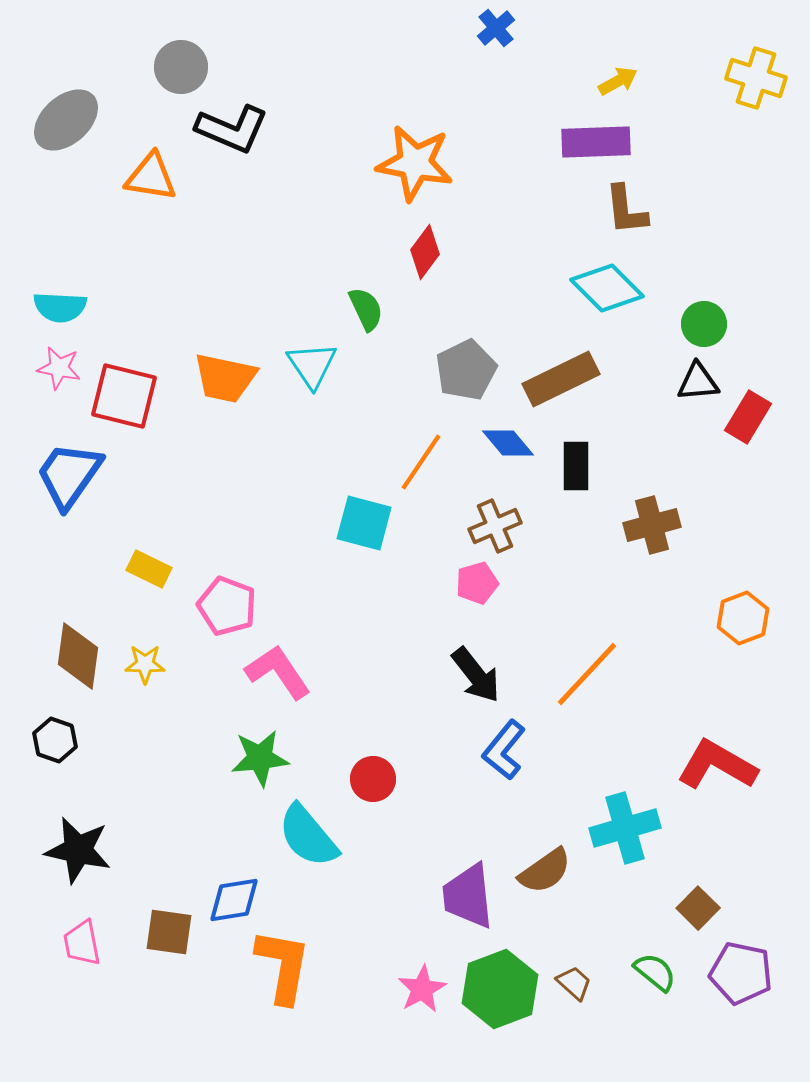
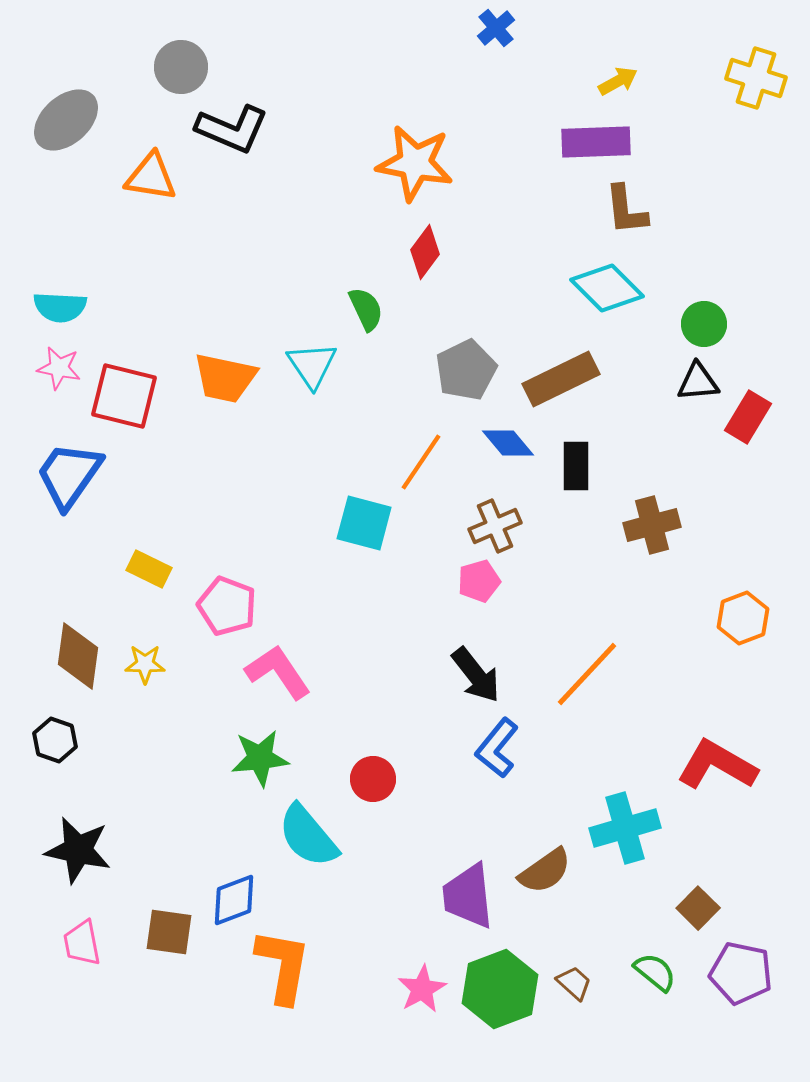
pink pentagon at (477, 583): moved 2 px right, 2 px up
blue L-shape at (504, 750): moved 7 px left, 2 px up
blue diamond at (234, 900): rotated 12 degrees counterclockwise
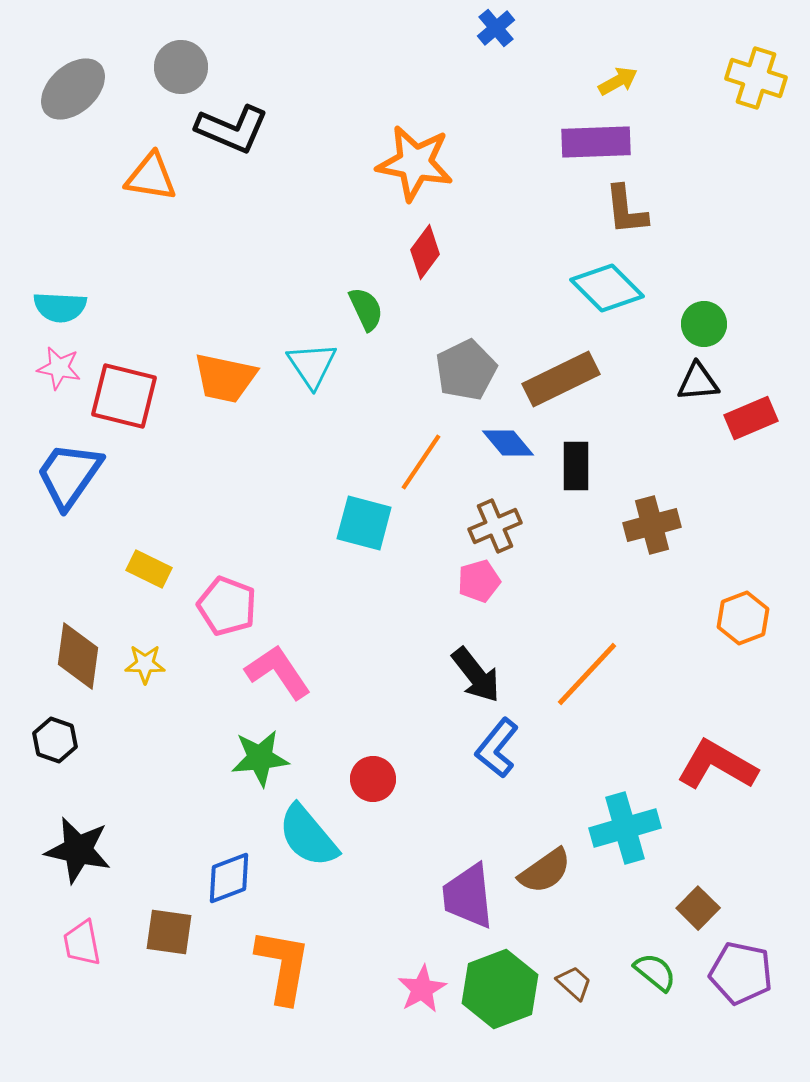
gray ellipse at (66, 120): moved 7 px right, 31 px up
red rectangle at (748, 417): moved 3 px right, 1 px down; rotated 36 degrees clockwise
blue diamond at (234, 900): moved 5 px left, 22 px up
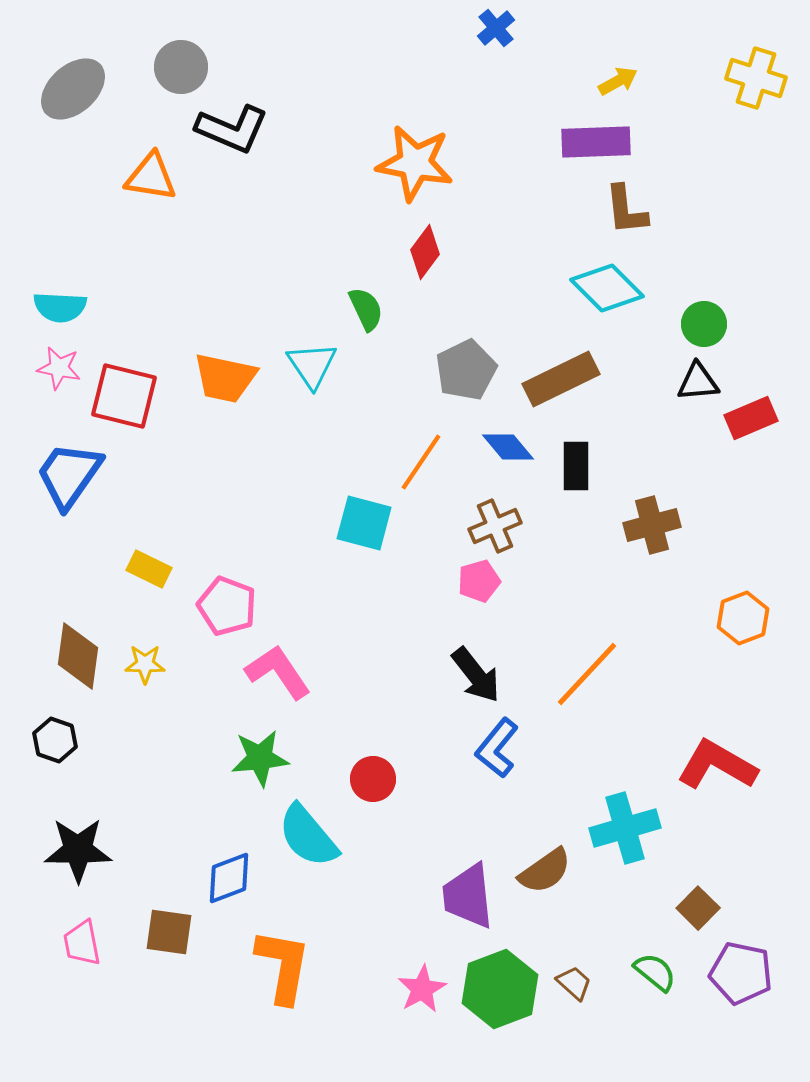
blue diamond at (508, 443): moved 4 px down
black star at (78, 850): rotated 12 degrees counterclockwise
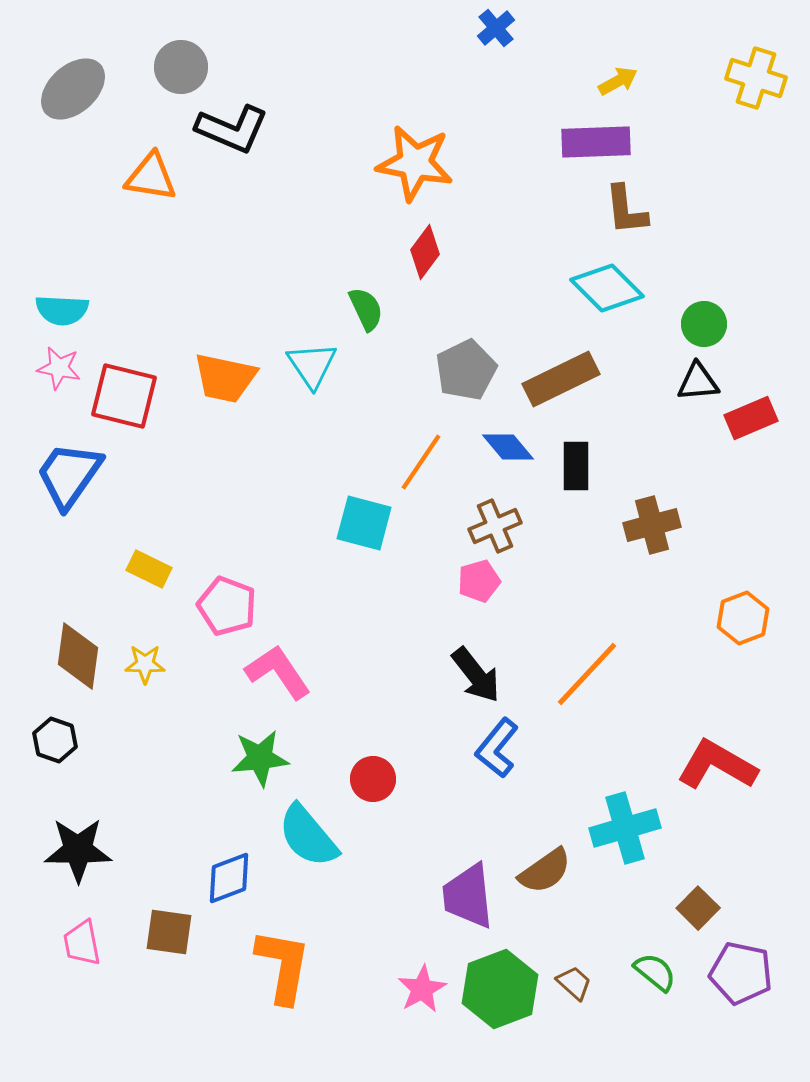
cyan semicircle at (60, 307): moved 2 px right, 3 px down
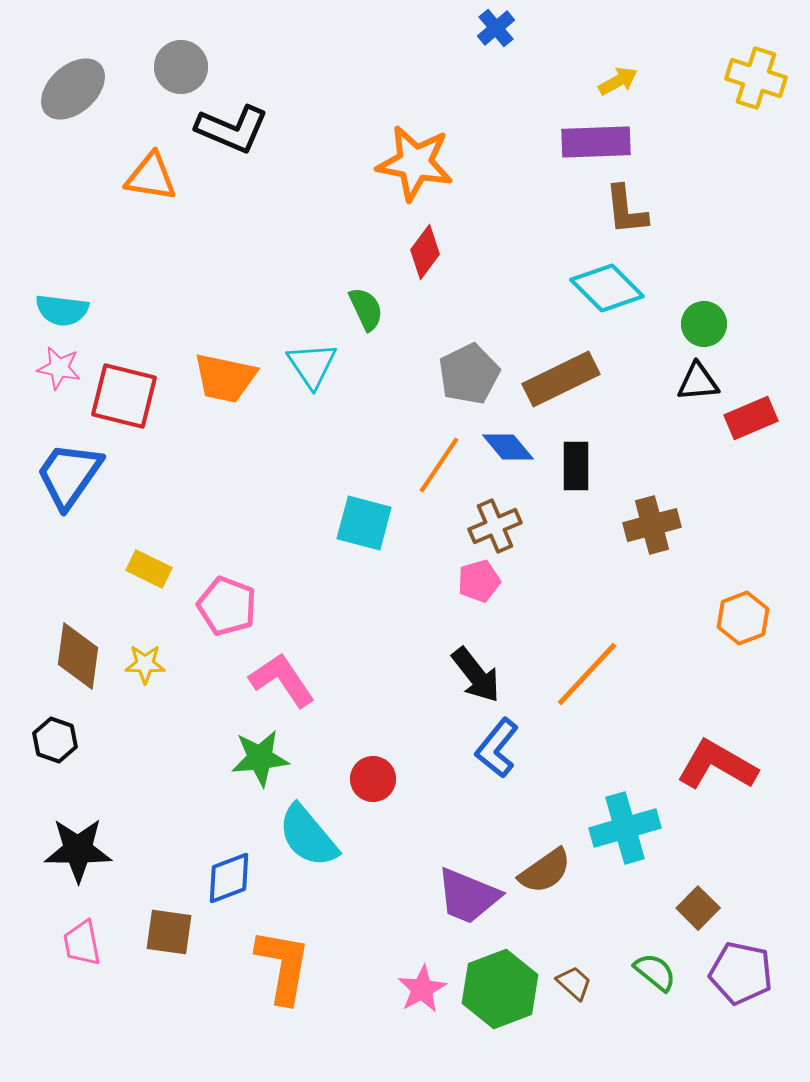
cyan semicircle at (62, 310): rotated 4 degrees clockwise
gray pentagon at (466, 370): moved 3 px right, 4 px down
orange line at (421, 462): moved 18 px right, 3 px down
pink L-shape at (278, 672): moved 4 px right, 8 px down
purple trapezoid at (468, 896): rotated 62 degrees counterclockwise
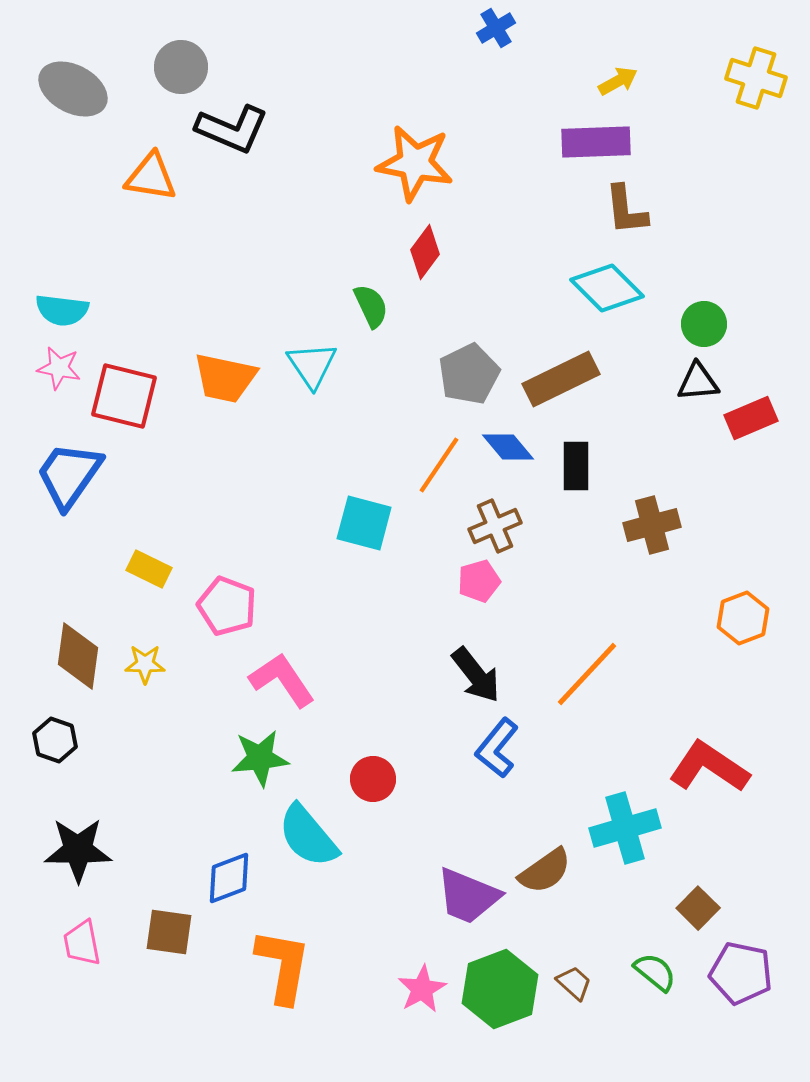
blue cross at (496, 28): rotated 9 degrees clockwise
gray ellipse at (73, 89): rotated 70 degrees clockwise
green semicircle at (366, 309): moved 5 px right, 3 px up
red L-shape at (717, 765): moved 8 px left, 2 px down; rotated 4 degrees clockwise
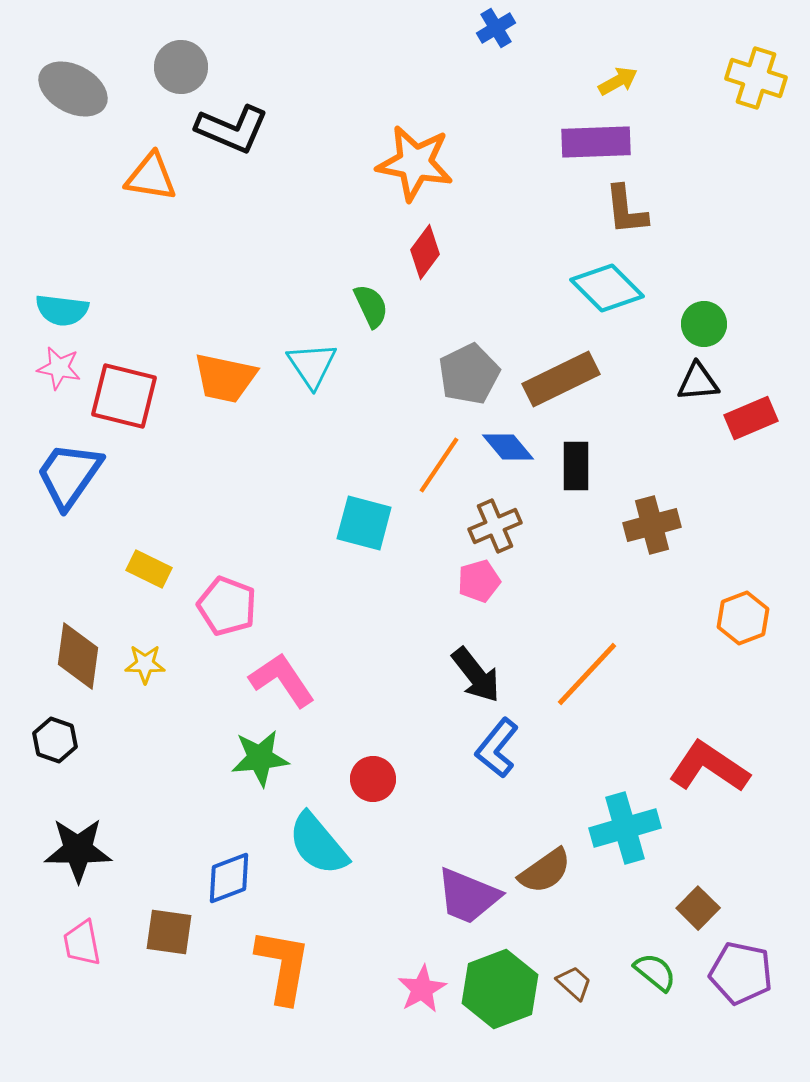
cyan semicircle at (308, 836): moved 10 px right, 8 px down
